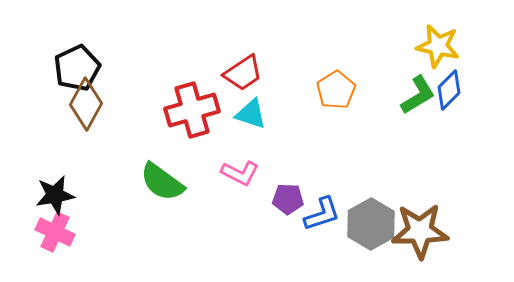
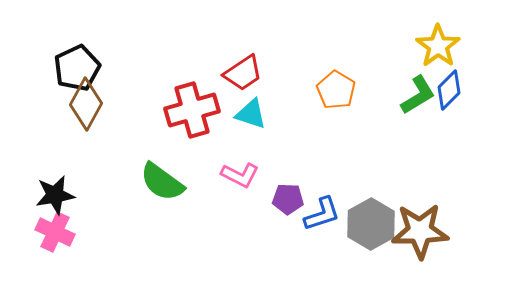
yellow star: rotated 24 degrees clockwise
orange pentagon: rotated 9 degrees counterclockwise
pink L-shape: moved 2 px down
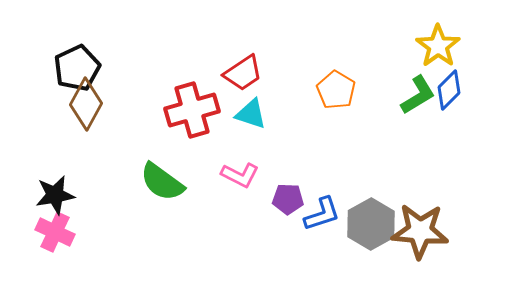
brown star: rotated 6 degrees clockwise
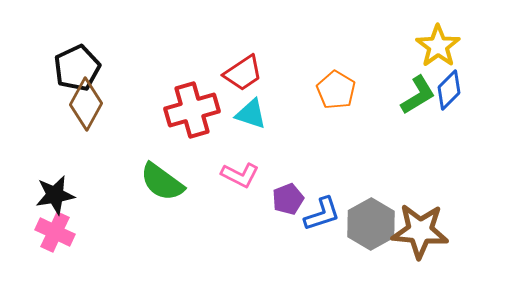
purple pentagon: rotated 24 degrees counterclockwise
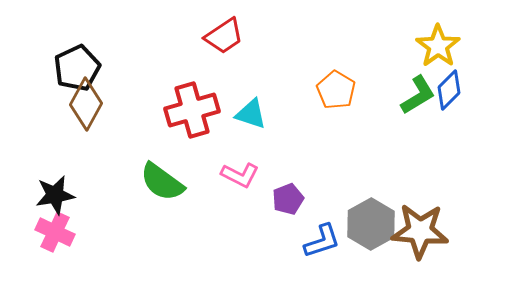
red trapezoid: moved 19 px left, 37 px up
blue L-shape: moved 27 px down
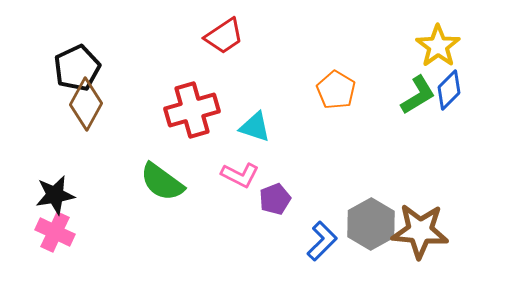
cyan triangle: moved 4 px right, 13 px down
purple pentagon: moved 13 px left
blue L-shape: rotated 27 degrees counterclockwise
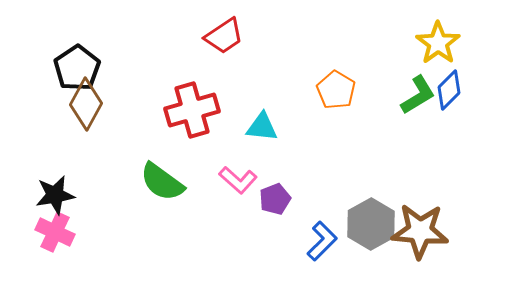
yellow star: moved 3 px up
black pentagon: rotated 9 degrees counterclockwise
cyan triangle: moved 7 px right; rotated 12 degrees counterclockwise
pink L-shape: moved 2 px left, 5 px down; rotated 15 degrees clockwise
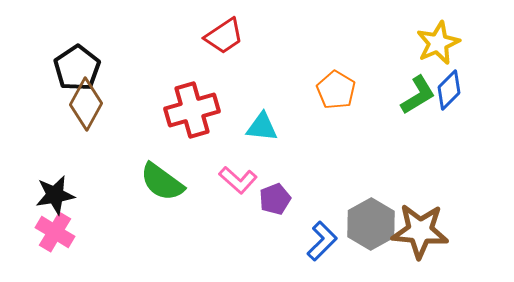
yellow star: rotated 12 degrees clockwise
pink cross: rotated 6 degrees clockwise
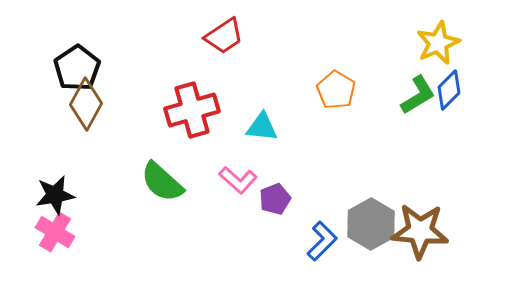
green semicircle: rotated 6 degrees clockwise
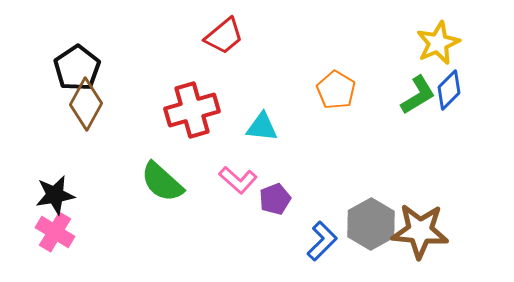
red trapezoid: rotated 6 degrees counterclockwise
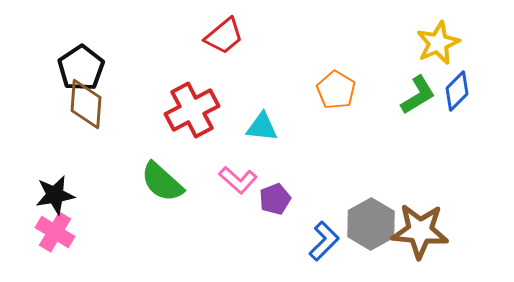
black pentagon: moved 4 px right
blue diamond: moved 8 px right, 1 px down
brown diamond: rotated 24 degrees counterclockwise
red cross: rotated 12 degrees counterclockwise
blue L-shape: moved 2 px right
